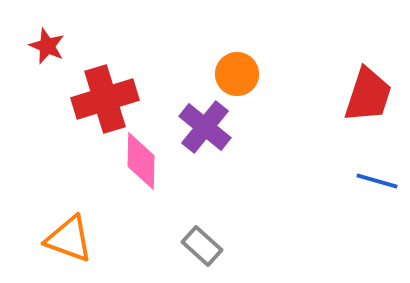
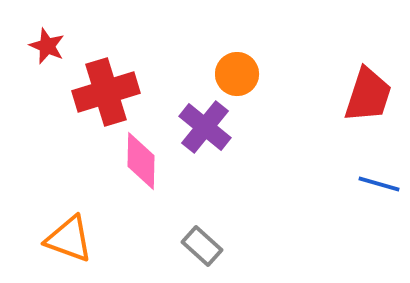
red cross: moved 1 px right, 7 px up
blue line: moved 2 px right, 3 px down
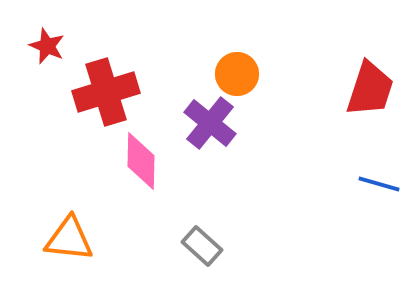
red trapezoid: moved 2 px right, 6 px up
purple cross: moved 5 px right, 4 px up
orange triangle: rotated 14 degrees counterclockwise
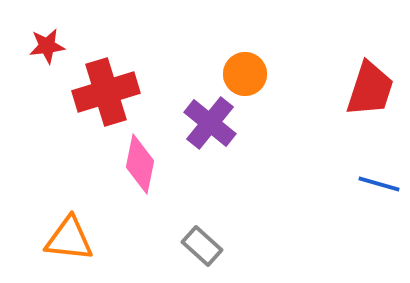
red star: rotated 30 degrees counterclockwise
orange circle: moved 8 px right
pink diamond: moved 1 px left, 3 px down; rotated 10 degrees clockwise
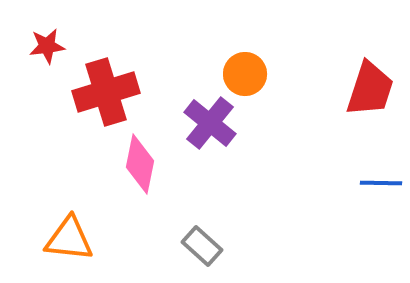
blue line: moved 2 px right, 1 px up; rotated 15 degrees counterclockwise
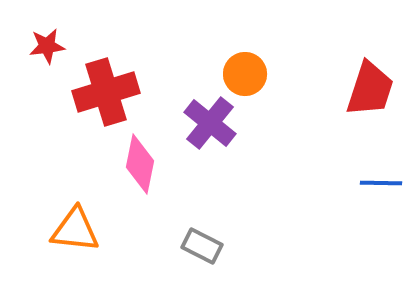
orange triangle: moved 6 px right, 9 px up
gray rectangle: rotated 15 degrees counterclockwise
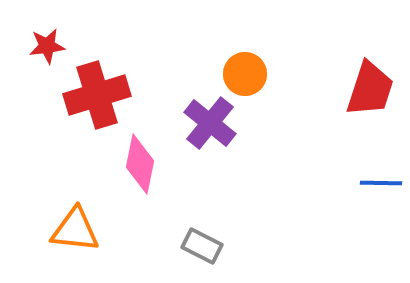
red cross: moved 9 px left, 3 px down
